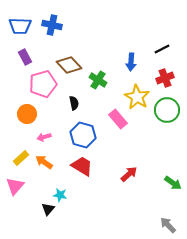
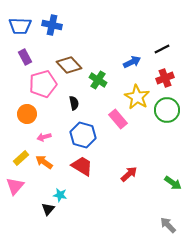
blue arrow: moved 1 px right; rotated 120 degrees counterclockwise
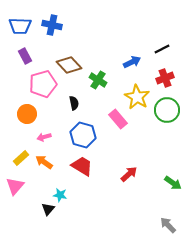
purple rectangle: moved 1 px up
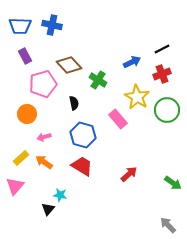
red cross: moved 3 px left, 4 px up
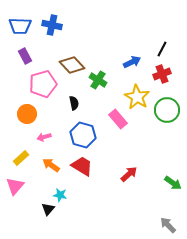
black line: rotated 35 degrees counterclockwise
brown diamond: moved 3 px right
orange arrow: moved 7 px right, 3 px down
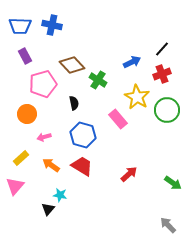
black line: rotated 14 degrees clockwise
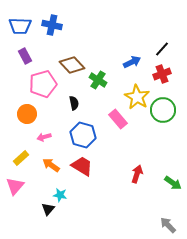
green circle: moved 4 px left
red arrow: moved 8 px right; rotated 30 degrees counterclockwise
